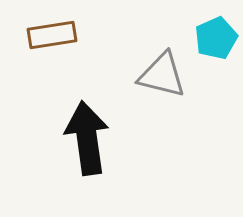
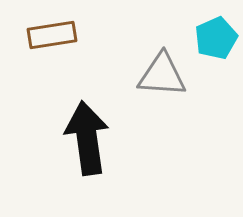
gray triangle: rotated 10 degrees counterclockwise
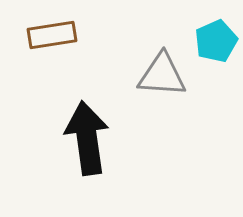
cyan pentagon: moved 3 px down
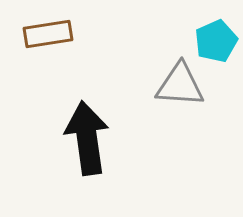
brown rectangle: moved 4 px left, 1 px up
gray triangle: moved 18 px right, 10 px down
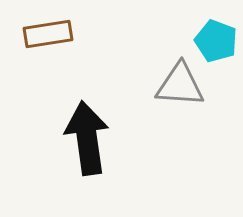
cyan pentagon: rotated 27 degrees counterclockwise
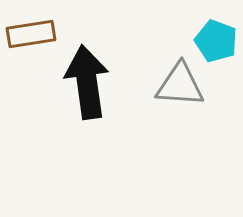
brown rectangle: moved 17 px left
black arrow: moved 56 px up
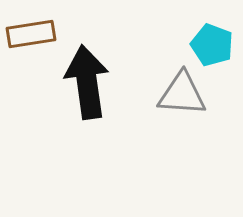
cyan pentagon: moved 4 px left, 4 px down
gray triangle: moved 2 px right, 9 px down
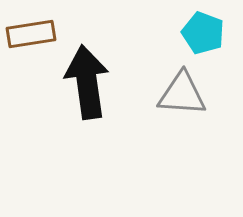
cyan pentagon: moved 9 px left, 12 px up
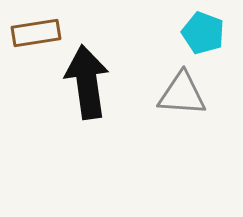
brown rectangle: moved 5 px right, 1 px up
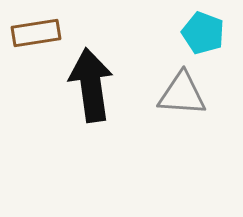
black arrow: moved 4 px right, 3 px down
